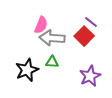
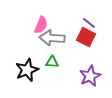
purple line: moved 2 px left, 1 px down
red square: moved 2 px right, 1 px down; rotated 18 degrees counterclockwise
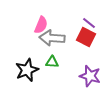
purple star: rotated 30 degrees counterclockwise
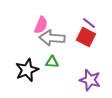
purple star: moved 4 px down
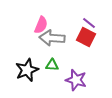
green triangle: moved 3 px down
purple star: moved 14 px left
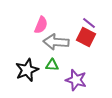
gray arrow: moved 4 px right, 4 px down
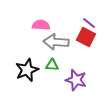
pink semicircle: rotated 108 degrees counterclockwise
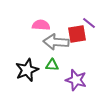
red square: moved 9 px left, 3 px up; rotated 36 degrees counterclockwise
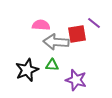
purple line: moved 5 px right
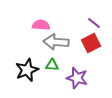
red square: moved 14 px right, 9 px down; rotated 18 degrees counterclockwise
purple star: moved 1 px right, 2 px up
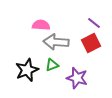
green triangle: rotated 24 degrees counterclockwise
